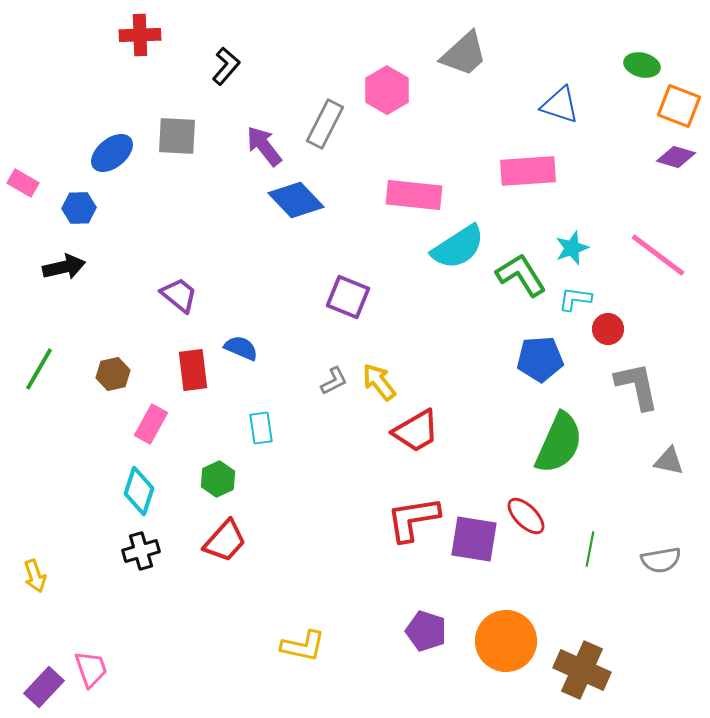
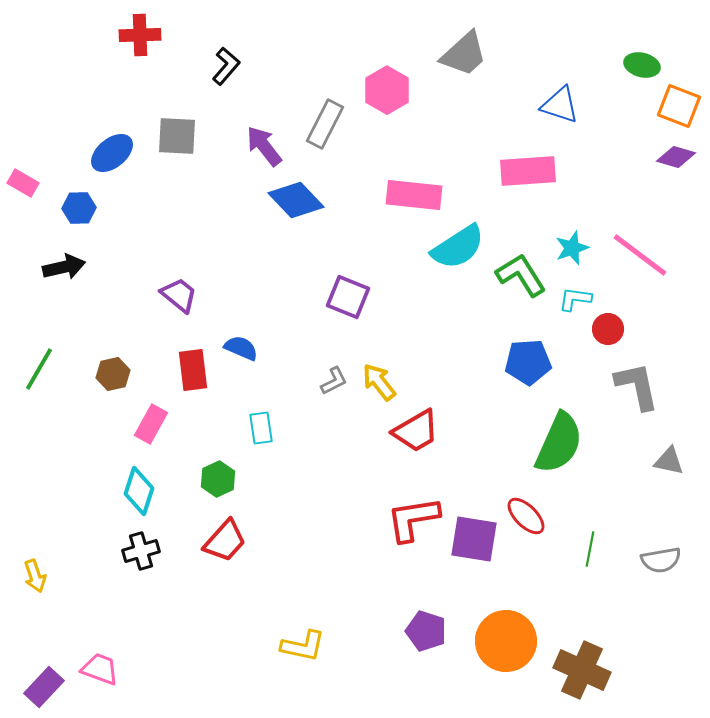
pink line at (658, 255): moved 18 px left
blue pentagon at (540, 359): moved 12 px left, 3 px down
pink trapezoid at (91, 669): moved 9 px right; rotated 51 degrees counterclockwise
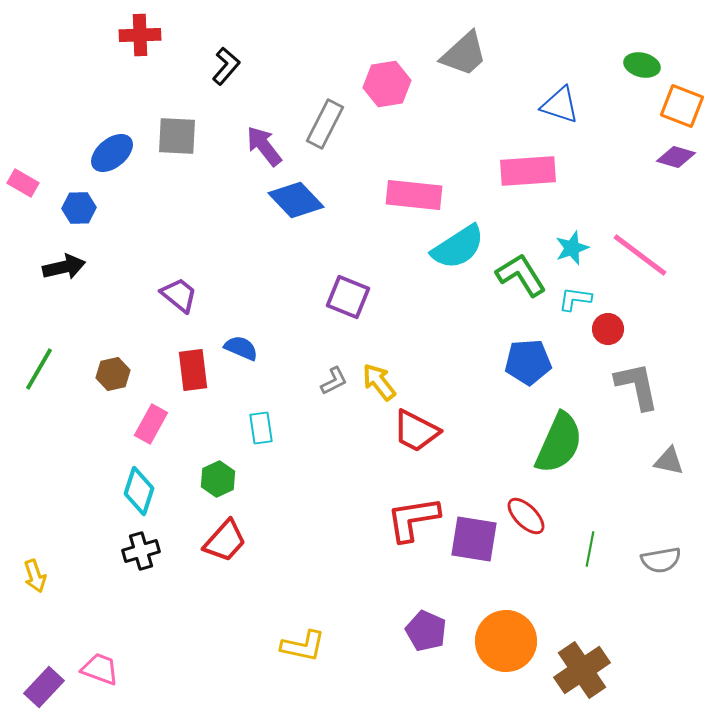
pink hexagon at (387, 90): moved 6 px up; rotated 21 degrees clockwise
orange square at (679, 106): moved 3 px right
red trapezoid at (416, 431): rotated 57 degrees clockwise
purple pentagon at (426, 631): rotated 6 degrees clockwise
brown cross at (582, 670): rotated 32 degrees clockwise
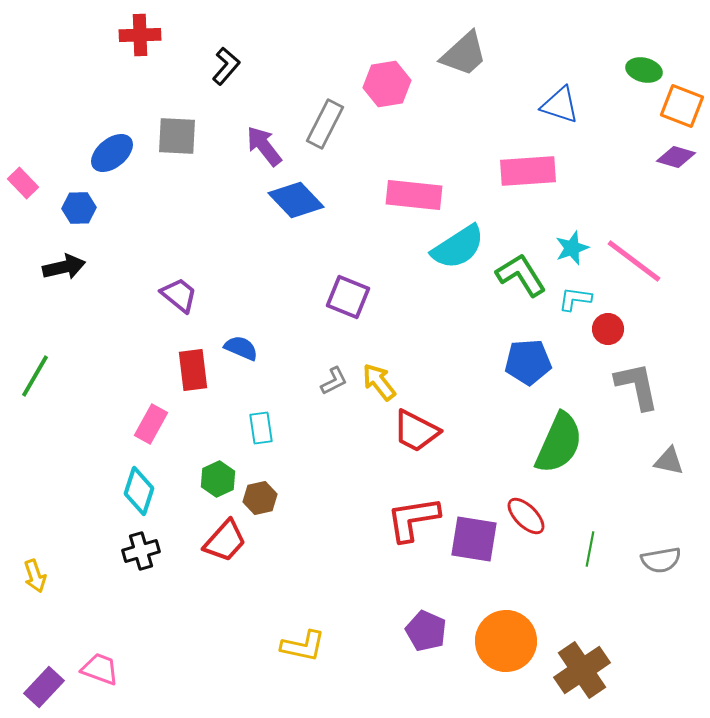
green ellipse at (642, 65): moved 2 px right, 5 px down
pink rectangle at (23, 183): rotated 16 degrees clockwise
pink line at (640, 255): moved 6 px left, 6 px down
green line at (39, 369): moved 4 px left, 7 px down
brown hexagon at (113, 374): moved 147 px right, 124 px down
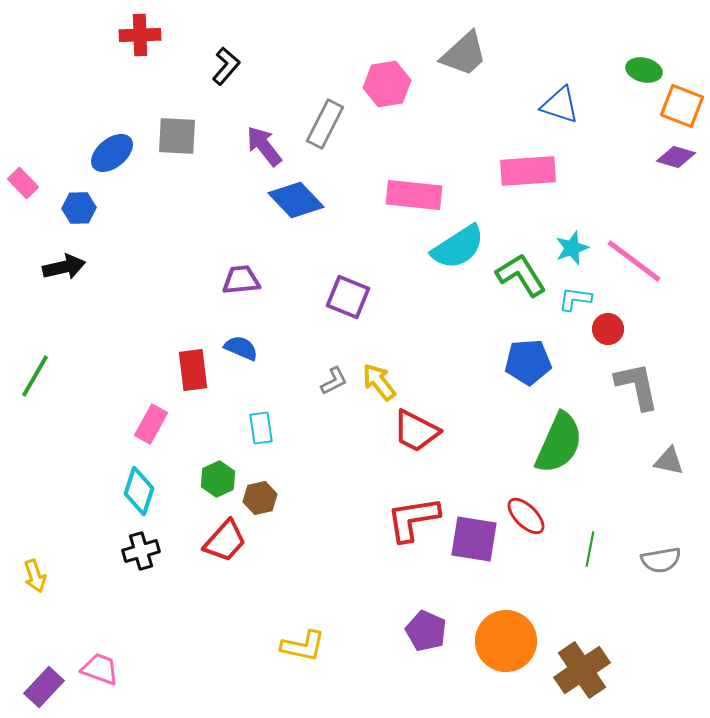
purple trapezoid at (179, 295): moved 62 px right, 15 px up; rotated 45 degrees counterclockwise
